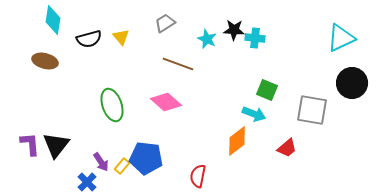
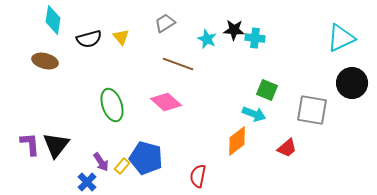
blue pentagon: rotated 8 degrees clockwise
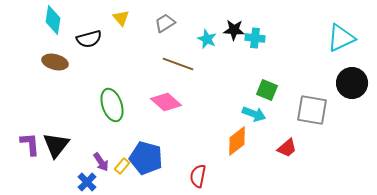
yellow triangle: moved 19 px up
brown ellipse: moved 10 px right, 1 px down
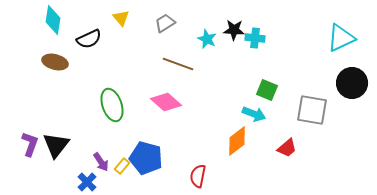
black semicircle: rotated 10 degrees counterclockwise
purple L-shape: rotated 25 degrees clockwise
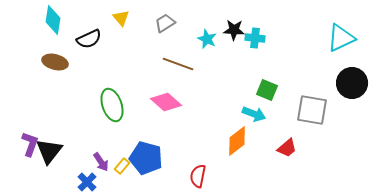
black triangle: moved 7 px left, 6 px down
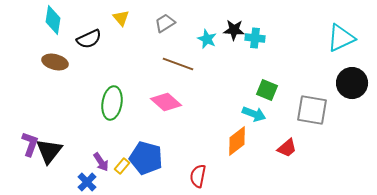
green ellipse: moved 2 px up; rotated 28 degrees clockwise
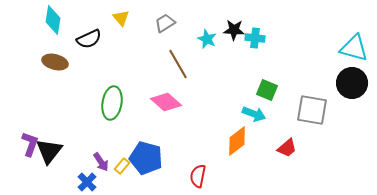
cyan triangle: moved 13 px right, 10 px down; rotated 40 degrees clockwise
brown line: rotated 40 degrees clockwise
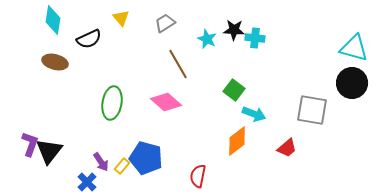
green square: moved 33 px left; rotated 15 degrees clockwise
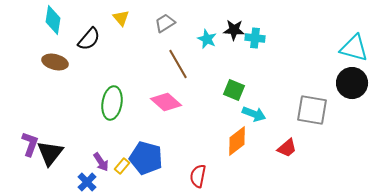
black semicircle: rotated 25 degrees counterclockwise
green square: rotated 15 degrees counterclockwise
black triangle: moved 1 px right, 2 px down
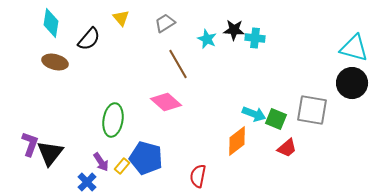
cyan diamond: moved 2 px left, 3 px down
green square: moved 42 px right, 29 px down
green ellipse: moved 1 px right, 17 px down
